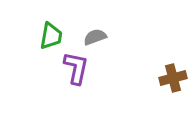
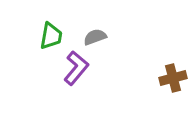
purple L-shape: rotated 28 degrees clockwise
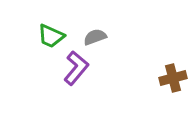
green trapezoid: rotated 104 degrees clockwise
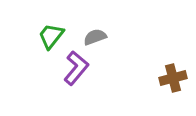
green trapezoid: rotated 104 degrees clockwise
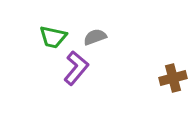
green trapezoid: moved 2 px right, 1 px down; rotated 116 degrees counterclockwise
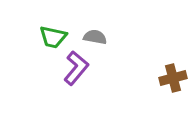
gray semicircle: rotated 30 degrees clockwise
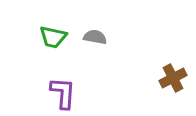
purple L-shape: moved 13 px left, 25 px down; rotated 36 degrees counterclockwise
brown cross: rotated 12 degrees counterclockwise
